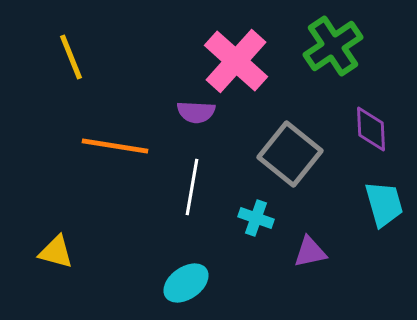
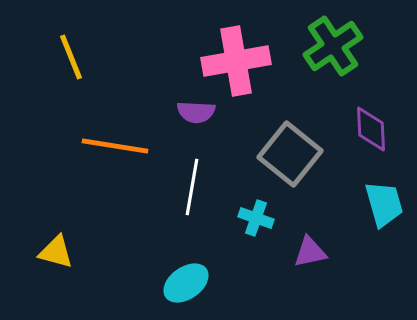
pink cross: rotated 38 degrees clockwise
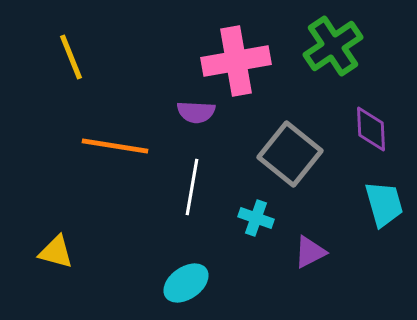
purple triangle: rotated 15 degrees counterclockwise
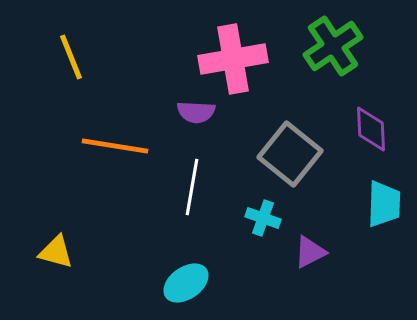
pink cross: moved 3 px left, 2 px up
cyan trapezoid: rotated 18 degrees clockwise
cyan cross: moved 7 px right
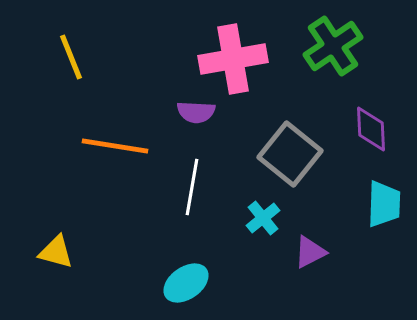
cyan cross: rotated 32 degrees clockwise
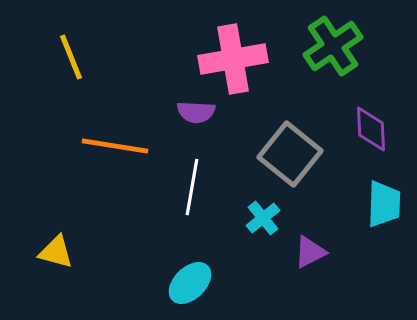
cyan ellipse: moved 4 px right; rotated 9 degrees counterclockwise
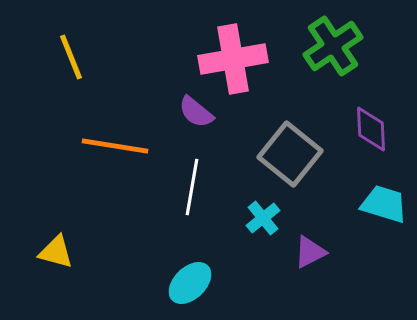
purple semicircle: rotated 36 degrees clockwise
cyan trapezoid: rotated 75 degrees counterclockwise
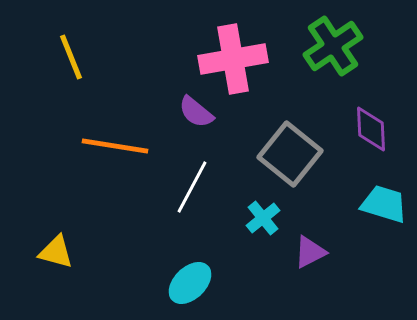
white line: rotated 18 degrees clockwise
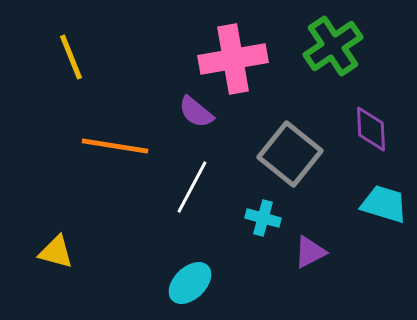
cyan cross: rotated 36 degrees counterclockwise
